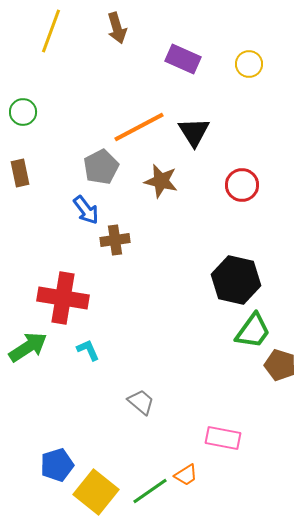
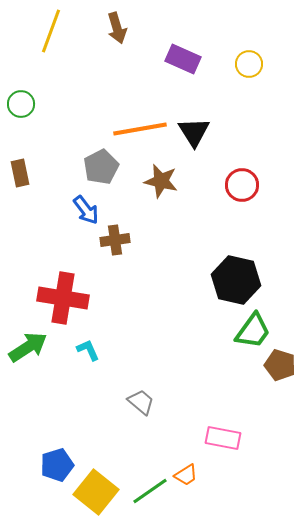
green circle: moved 2 px left, 8 px up
orange line: moved 1 px right, 2 px down; rotated 18 degrees clockwise
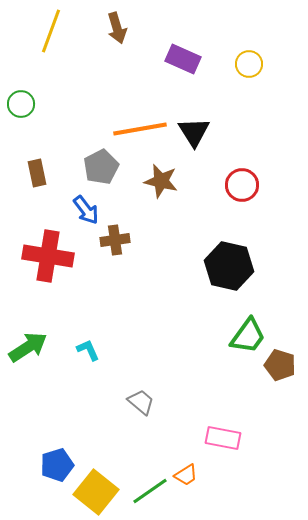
brown rectangle: moved 17 px right
black hexagon: moved 7 px left, 14 px up
red cross: moved 15 px left, 42 px up
green trapezoid: moved 5 px left, 5 px down
